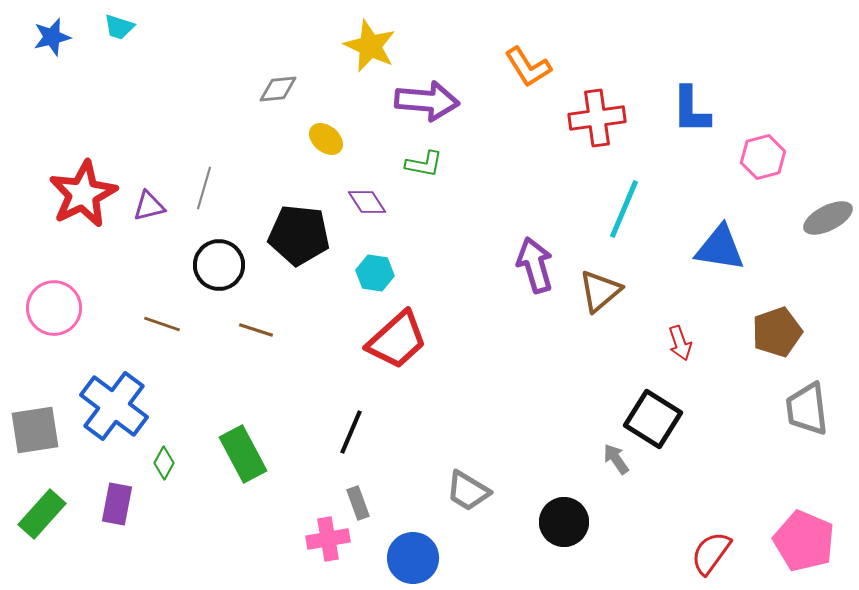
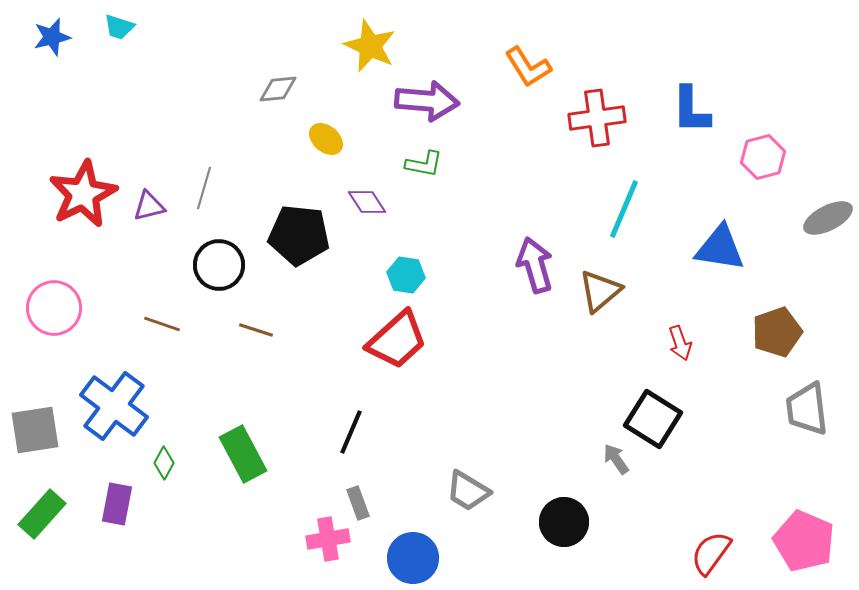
cyan hexagon at (375, 273): moved 31 px right, 2 px down
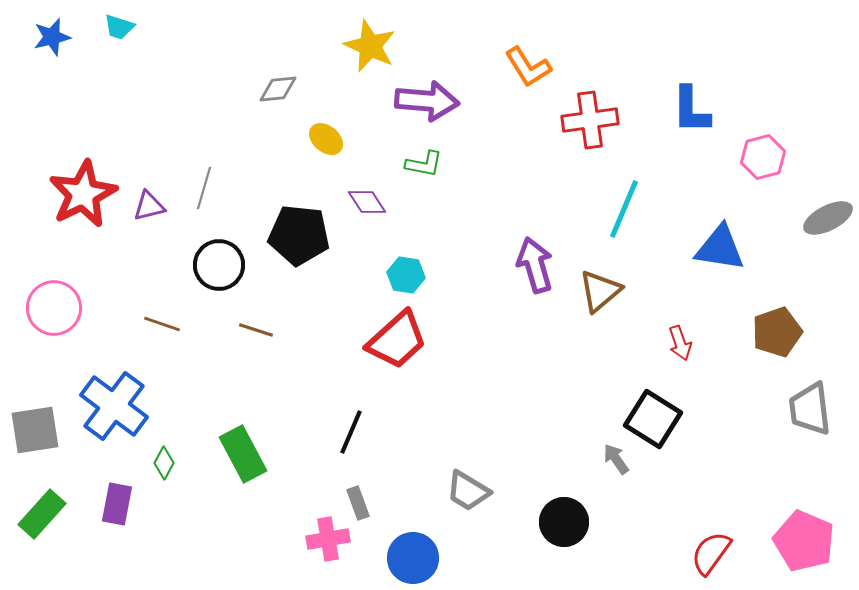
red cross at (597, 118): moved 7 px left, 2 px down
gray trapezoid at (807, 409): moved 3 px right
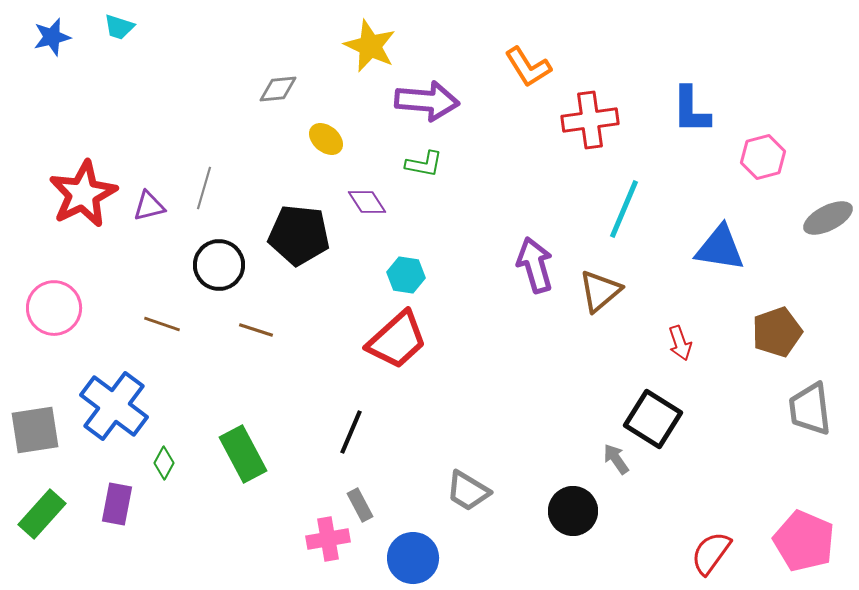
gray rectangle at (358, 503): moved 2 px right, 2 px down; rotated 8 degrees counterclockwise
black circle at (564, 522): moved 9 px right, 11 px up
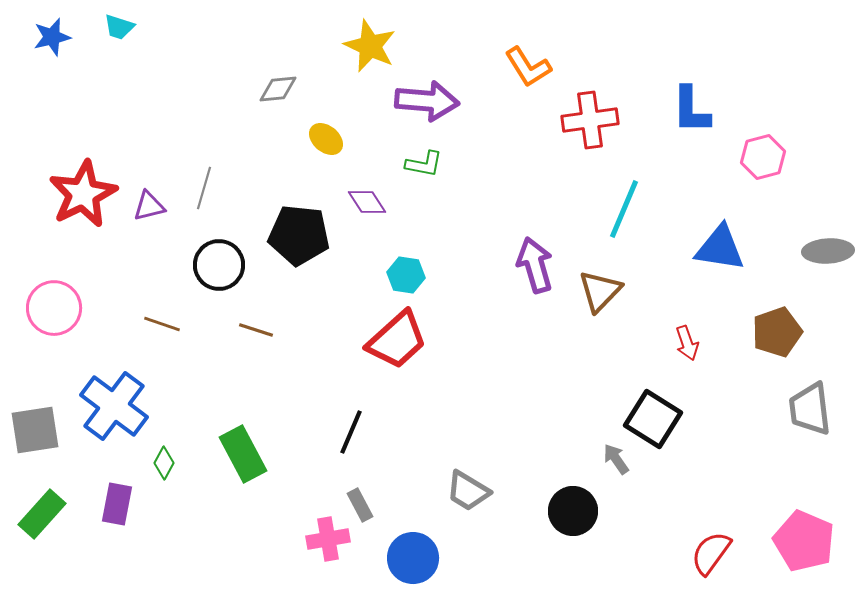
gray ellipse at (828, 218): moved 33 px down; rotated 24 degrees clockwise
brown triangle at (600, 291): rotated 6 degrees counterclockwise
red arrow at (680, 343): moved 7 px right
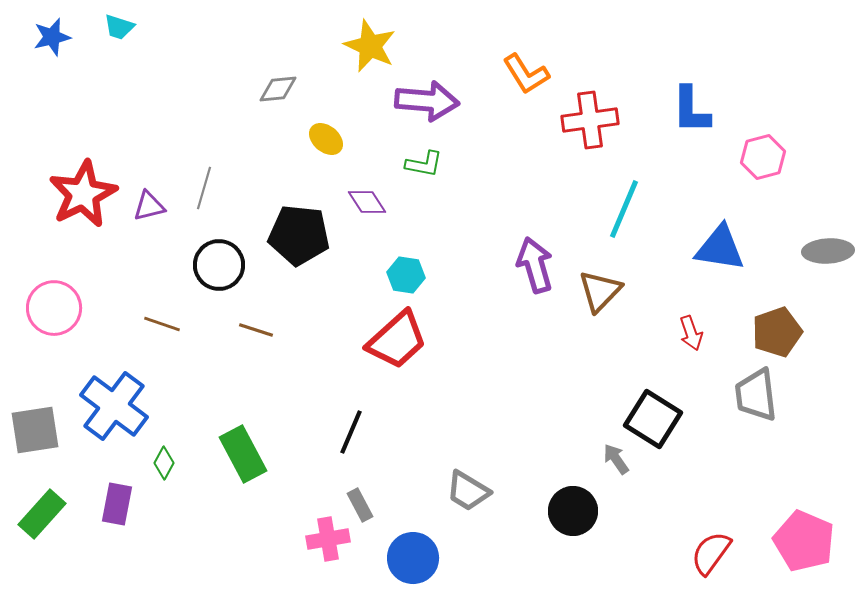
orange L-shape at (528, 67): moved 2 px left, 7 px down
red arrow at (687, 343): moved 4 px right, 10 px up
gray trapezoid at (810, 409): moved 54 px left, 14 px up
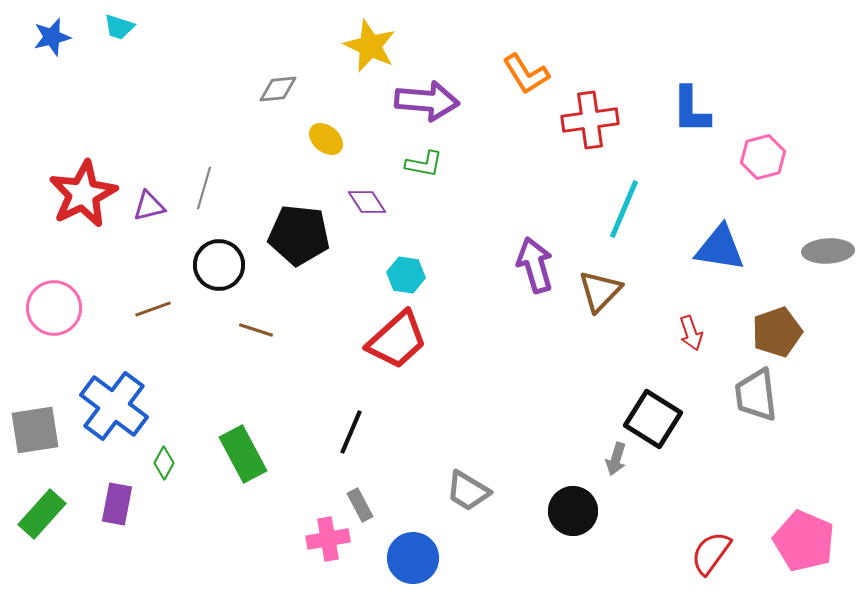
brown line at (162, 324): moved 9 px left, 15 px up; rotated 39 degrees counterclockwise
gray arrow at (616, 459): rotated 128 degrees counterclockwise
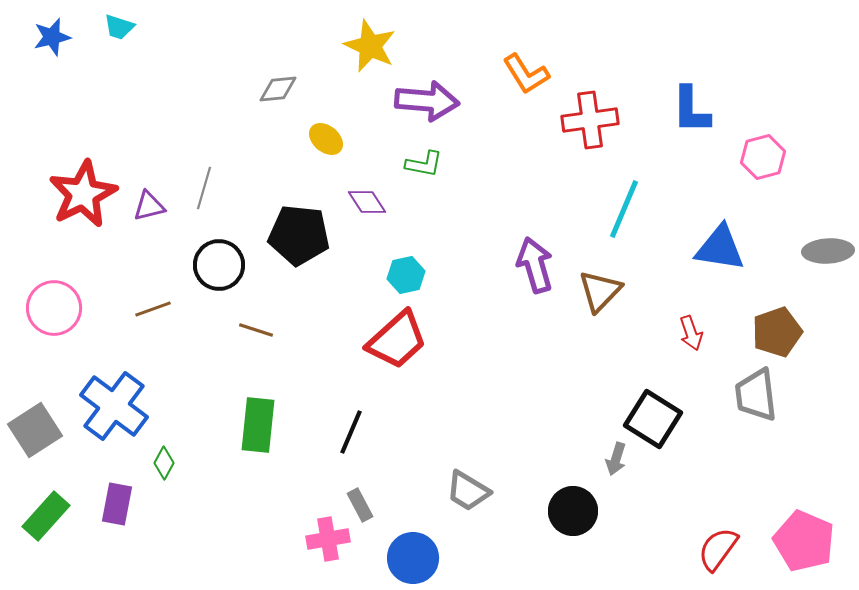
cyan hexagon at (406, 275): rotated 21 degrees counterclockwise
gray square at (35, 430): rotated 24 degrees counterclockwise
green rectangle at (243, 454): moved 15 px right, 29 px up; rotated 34 degrees clockwise
green rectangle at (42, 514): moved 4 px right, 2 px down
red semicircle at (711, 553): moved 7 px right, 4 px up
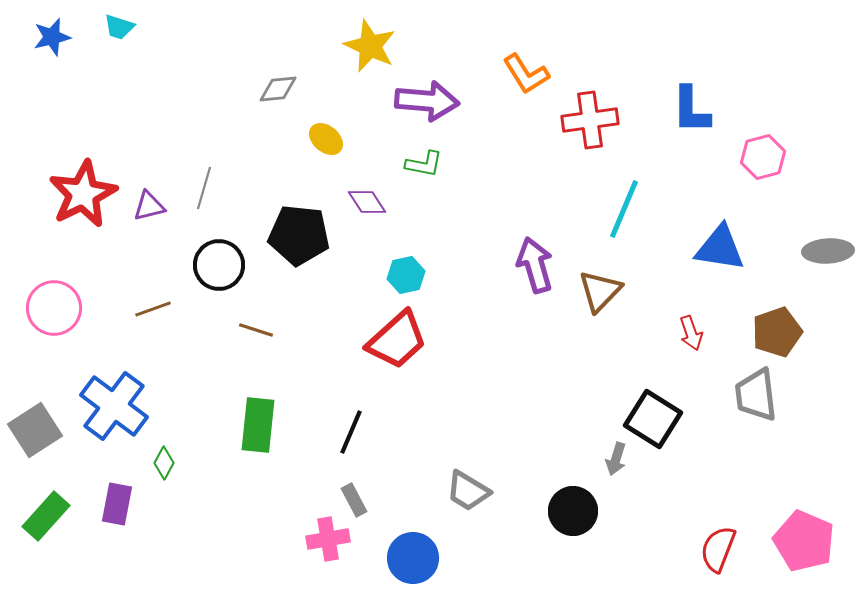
gray rectangle at (360, 505): moved 6 px left, 5 px up
red semicircle at (718, 549): rotated 15 degrees counterclockwise
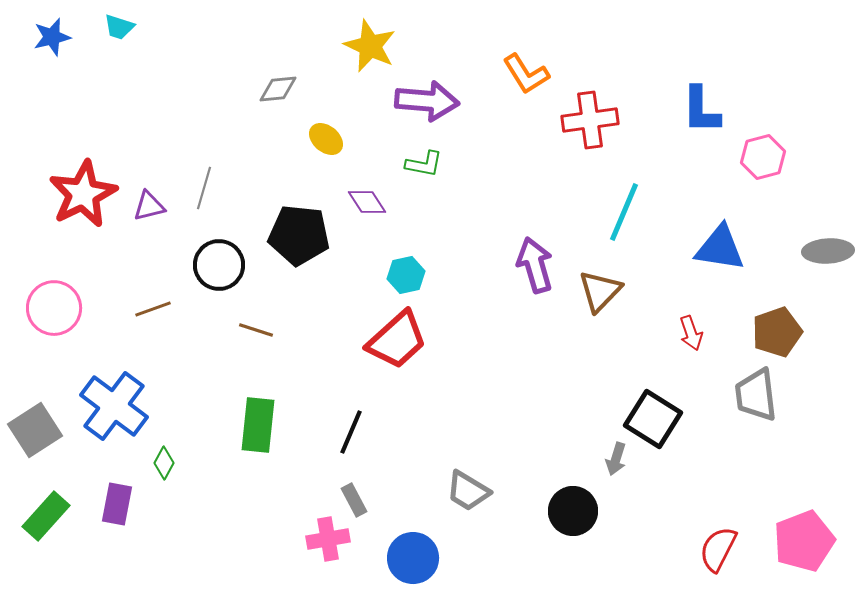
blue L-shape at (691, 110): moved 10 px right
cyan line at (624, 209): moved 3 px down
pink pentagon at (804, 541): rotated 28 degrees clockwise
red semicircle at (718, 549): rotated 6 degrees clockwise
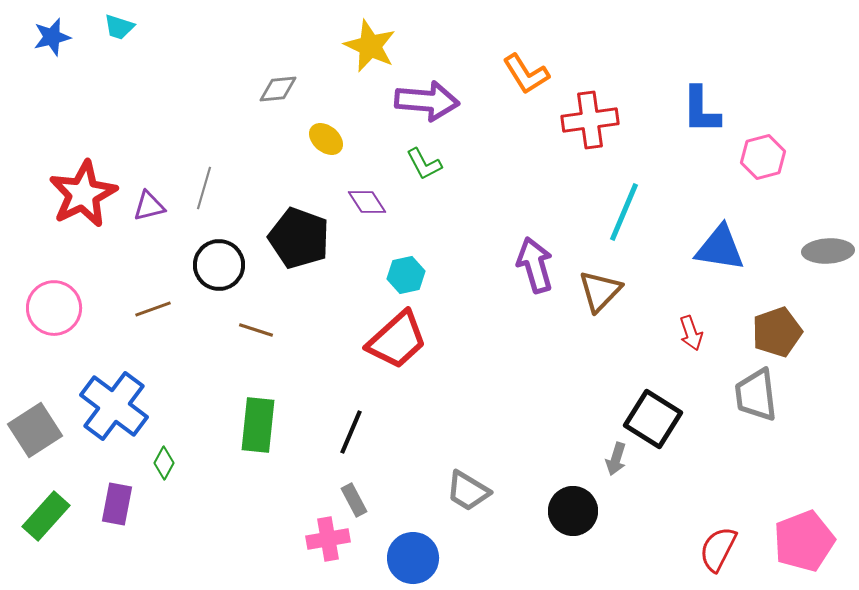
green L-shape at (424, 164): rotated 51 degrees clockwise
black pentagon at (299, 235): moved 3 px down; rotated 14 degrees clockwise
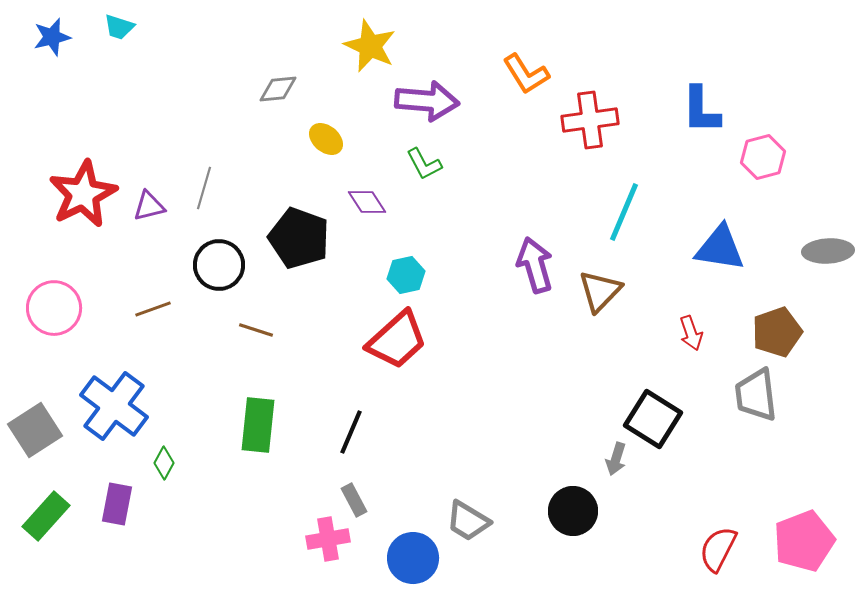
gray trapezoid at (468, 491): moved 30 px down
